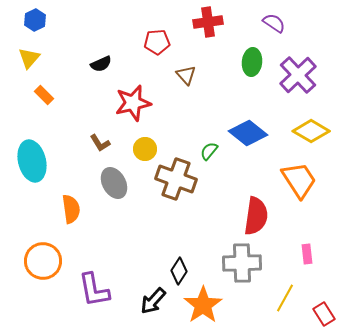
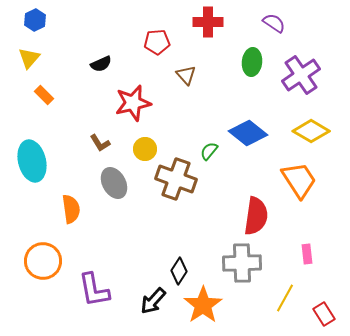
red cross: rotated 8 degrees clockwise
purple cross: moved 3 px right; rotated 9 degrees clockwise
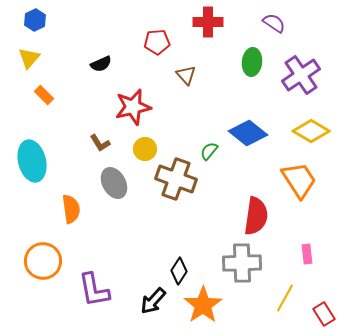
red star: moved 4 px down
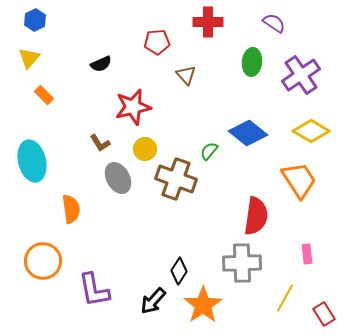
gray ellipse: moved 4 px right, 5 px up
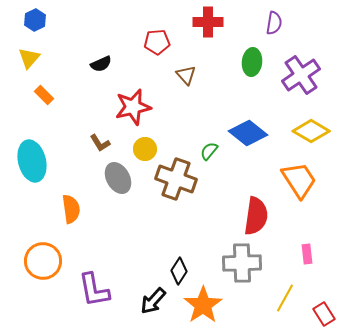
purple semicircle: rotated 65 degrees clockwise
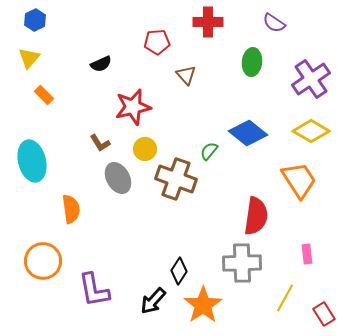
purple semicircle: rotated 115 degrees clockwise
purple cross: moved 10 px right, 4 px down
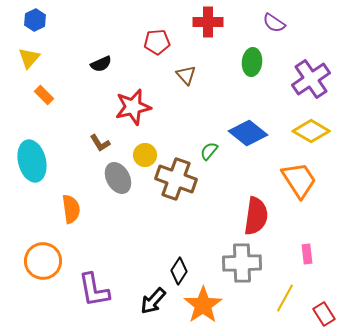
yellow circle: moved 6 px down
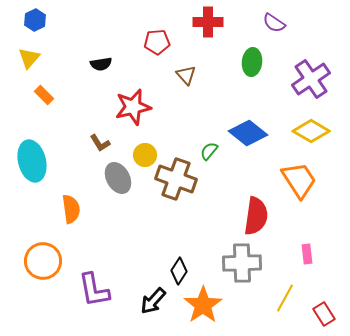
black semicircle: rotated 15 degrees clockwise
